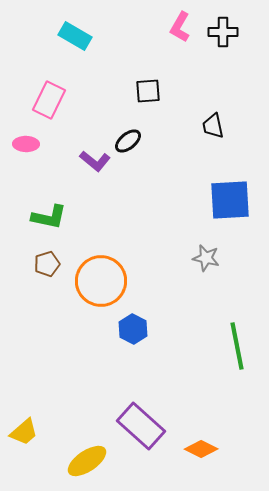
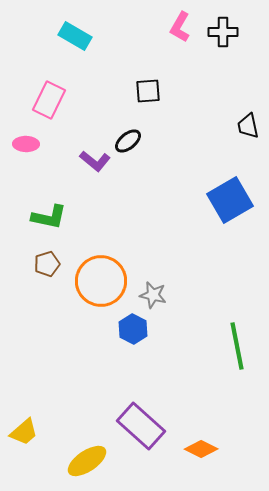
black trapezoid: moved 35 px right
blue square: rotated 27 degrees counterclockwise
gray star: moved 53 px left, 37 px down
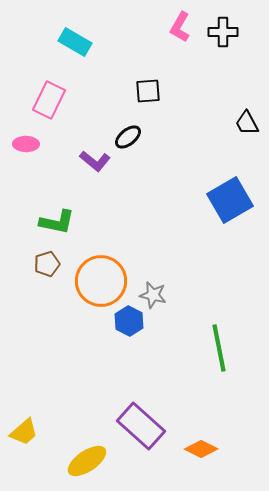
cyan rectangle: moved 6 px down
black trapezoid: moved 1 px left, 3 px up; rotated 16 degrees counterclockwise
black ellipse: moved 4 px up
green L-shape: moved 8 px right, 5 px down
blue hexagon: moved 4 px left, 8 px up
green line: moved 18 px left, 2 px down
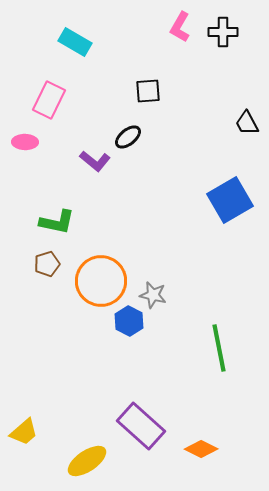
pink ellipse: moved 1 px left, 2 px up
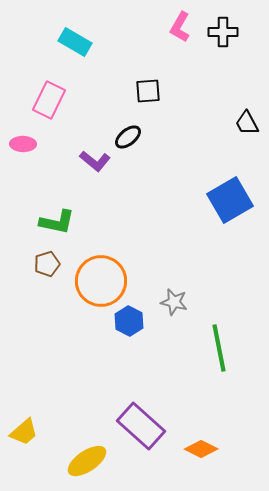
pink ellipse: moved 2 px left, 2 px down
gray star: moved 21 px right, 7 px down
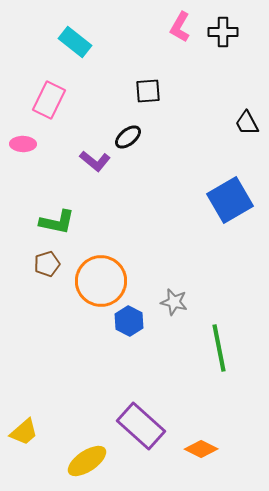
cyan rectangle: rotated 8 degrees clockwise
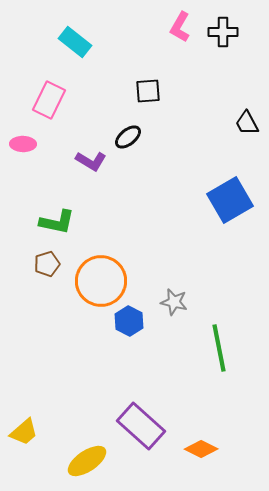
purple L-shape: moved 4 px left; rotated 8 degrees counterclockwise
